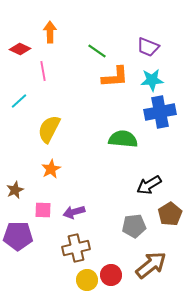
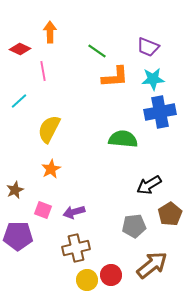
cyan star: moved 1 px right, 1 px up
pink square: rotated 18 degrees clockwise
brown arrow: moved 1 px right
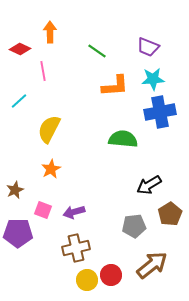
orange L-shape: moved 9 px down
purple pentagon: moved 3 px up
